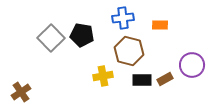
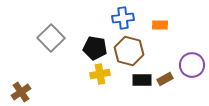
black pentagon: moved 13 px right, 13 px down
yellow cross: moved 3 px left, 2 px up
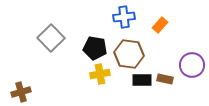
blue cross: moved 1 px right, 1 px up
orange rectangle: rotated 49 degrees counterclockwise
brown hexagon: moved 3 px down; rotated 8 degrees counterclockwise
brown rectangle: rotated 42 degrees clockwise
brown cross: rotated 18 degrees clockwise
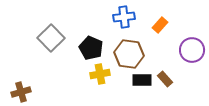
black pentagon: moved 4 px left; rotated 15 degrees clockwise
purple circle: moved 15 px up
brown rectangle: rotated 35 degrees clockwise
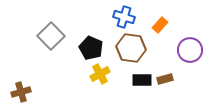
blue cross: rotated 25 degrees clockwise
gray square: moved 2 px up
purple circle: moved 2 px left
brown hexagon: moved 2 px right, 6 px up
yellow cross: rotated 18 degrees counterclockwise
brown rectangle: rotated 63 degrees counterclockwise
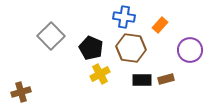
blue cross: rotated 10 degrees counterclockwise
brown rectangle: moved 1 px right
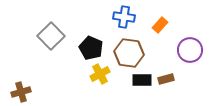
brown hexagon: moved 2 px left, 5 px down
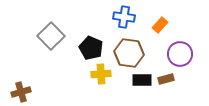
purple circle: moved 10 px left, 4 px down
yellow cross: moved 1 px right; rotated 24 degrees clockwise
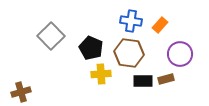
blue cross: moved 7 px right, 4 px down
black rectangle: moved 1 px right, 1 px down
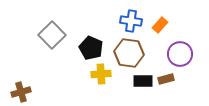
gray square: moved 1 px right, 1 px up
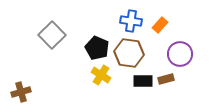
black pentagon: moved 6 px right
yellow cross: moved 1 px down; rotated 36 degrees clockwise
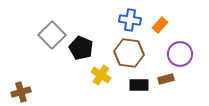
blue cross: moved 1 px left, 1 px up
black pentagon: moved 16 px left
black rectangle: moved 4 px left, 4 px down
